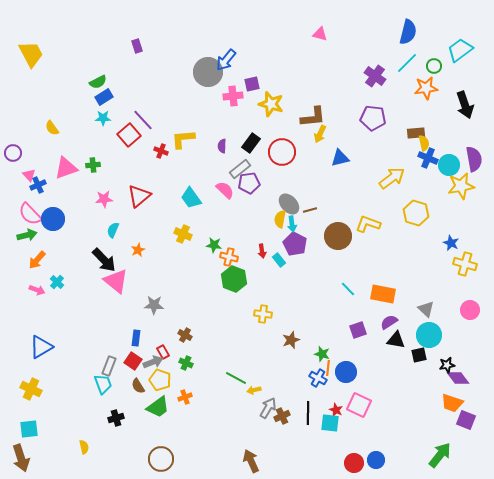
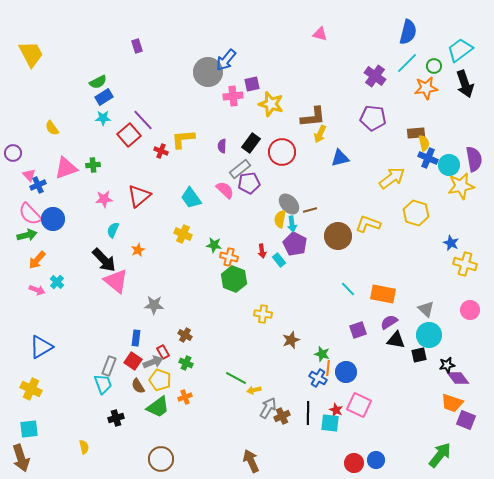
black arrow at (465, 105): moved 21 px up
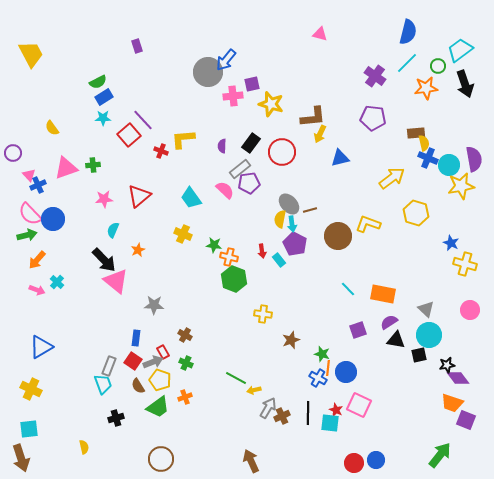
green circle at (434, 66): moved 4 px right
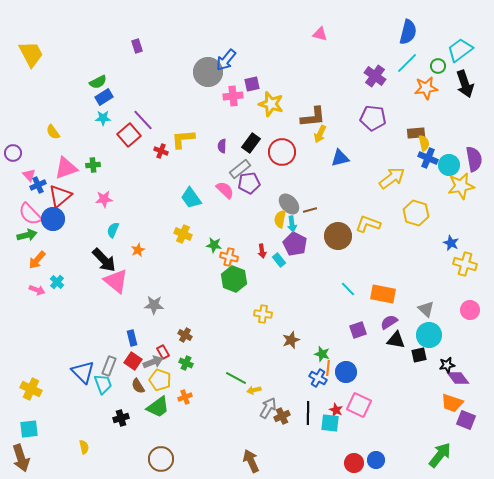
yellow semicircle at (52, 128): moved 1 px right, 4 px down
red triangle at (139, 196): moved 79 px left
blue rectangle at (136, 338): moved 4 px left; rotated 21 degrees counterclockwise
blue triangle at (41, 347): moved 42 px right, 25 px down; rotated 45 degrees counterclockwise
black cross at (116, 418): moved 5 px right
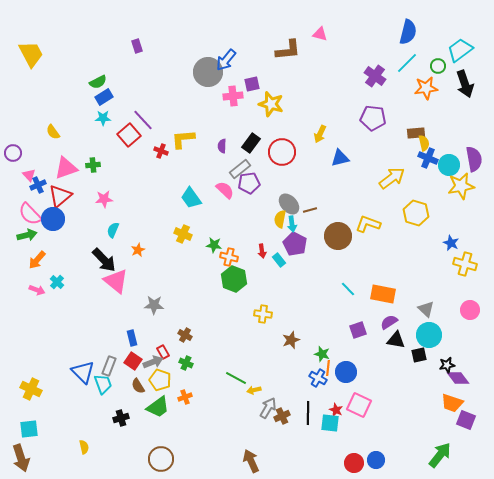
brown L-shape at (313, 117): moved 25 px left, 67 px up
